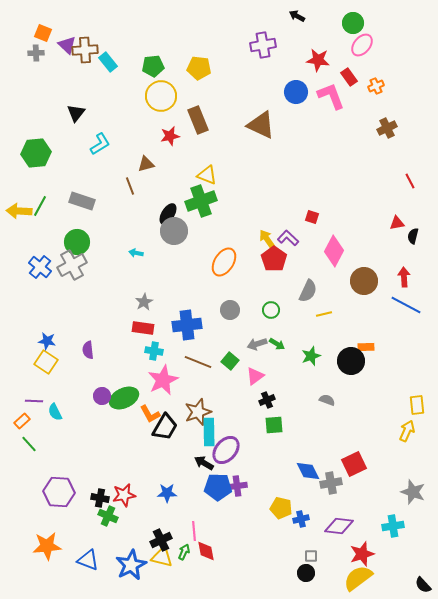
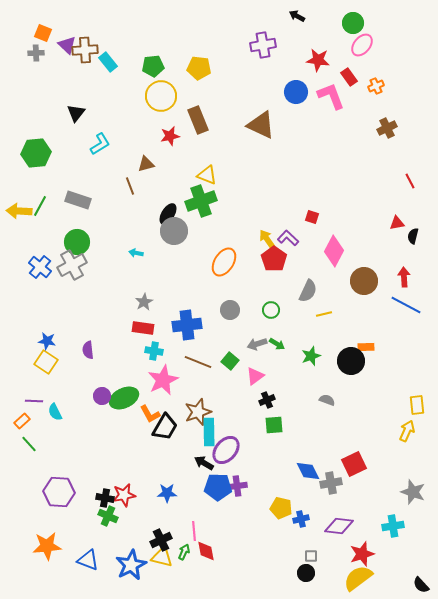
gray rectangle at (82, 201): moved 4 px left, 1 px up
black cross at (100, 498): moved 5 px right
black semicircle at (423, 585): moved 2 px left
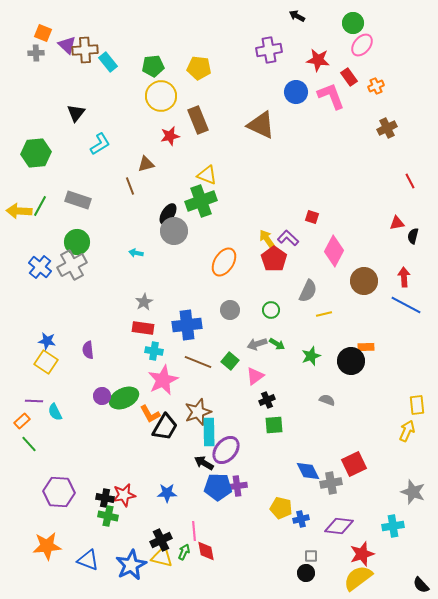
purple cross at (263, 45): moved 6 px right, 5 px down
green cross at (108, 516): rotated 12 degrees counterclockwise
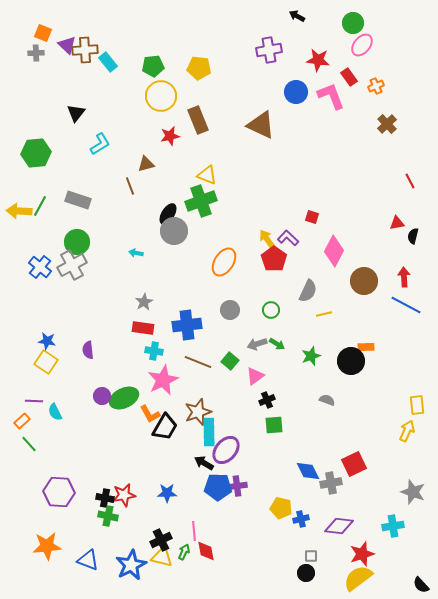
brown cross at (387, 128): moved 4 px up; rotated 18 degrees counterclockwise
